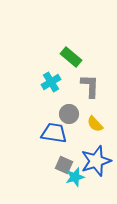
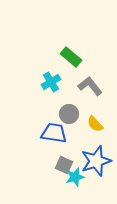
gray L-shape: rotated 40 degrees counterclockwise
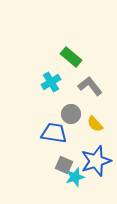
gray circle: moved 2 px right
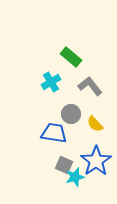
blue star: rotated 16 degrees counterclockwise
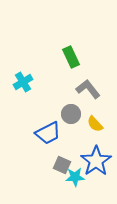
green rectangle: rotated 25 degrees clockwise
cyan cross: moved 28 px left
gray L-shape: moved 2 px left, 3 px down
blue trapezoid: moved 6 px left; rotated 144 degrees clockwise
gray square: moved 2 px left
cyan star: rotated 12 degrees clockwise
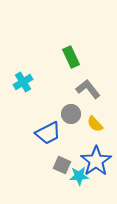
cyan star: moved 4 px right, 1 px up
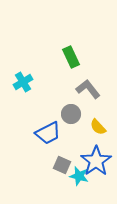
yellow semicircle: moved 3 px right, 3 px down
cyan star: rotated 18 degrees clockwise
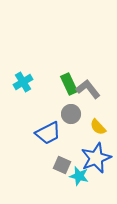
green rectangle: moved 2 px left, 27 px down
blue star: moved 3 px up; rotated 12 degrees clockwise
